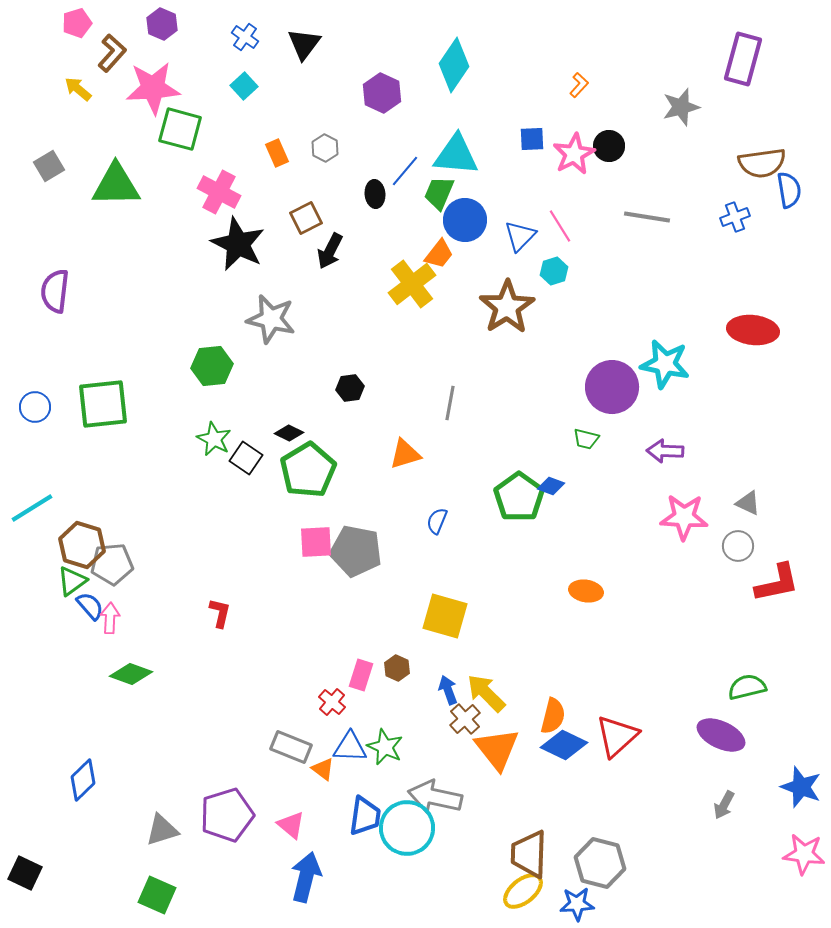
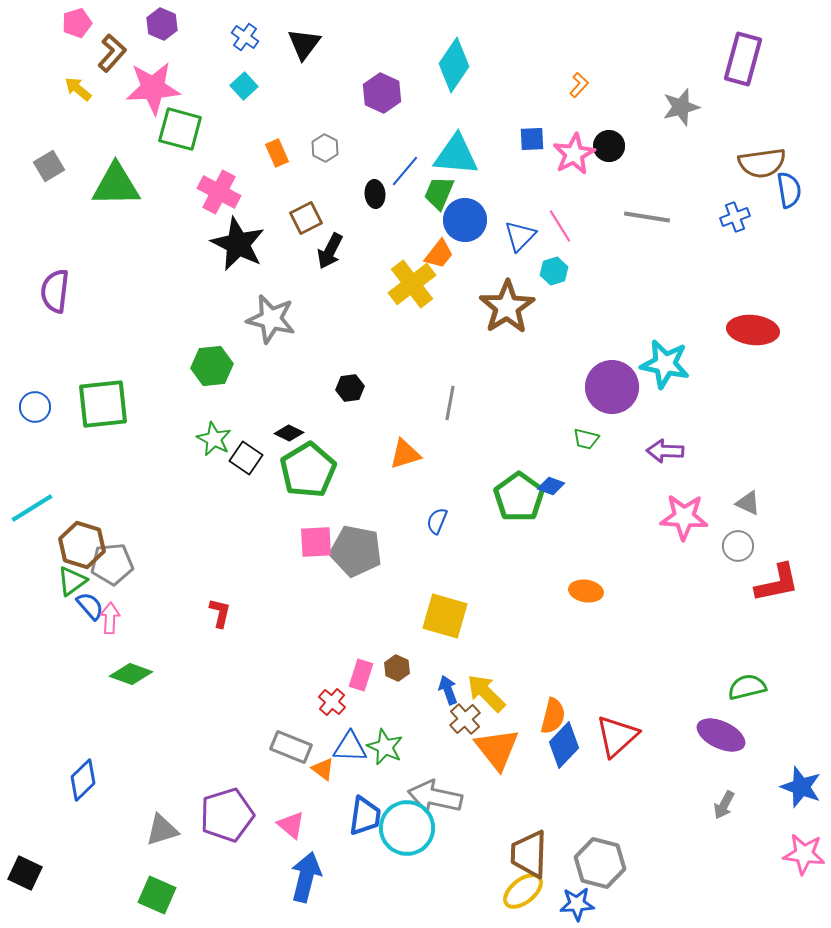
blue diamond at (564, 745): rotated 72 degrees counterclockwise
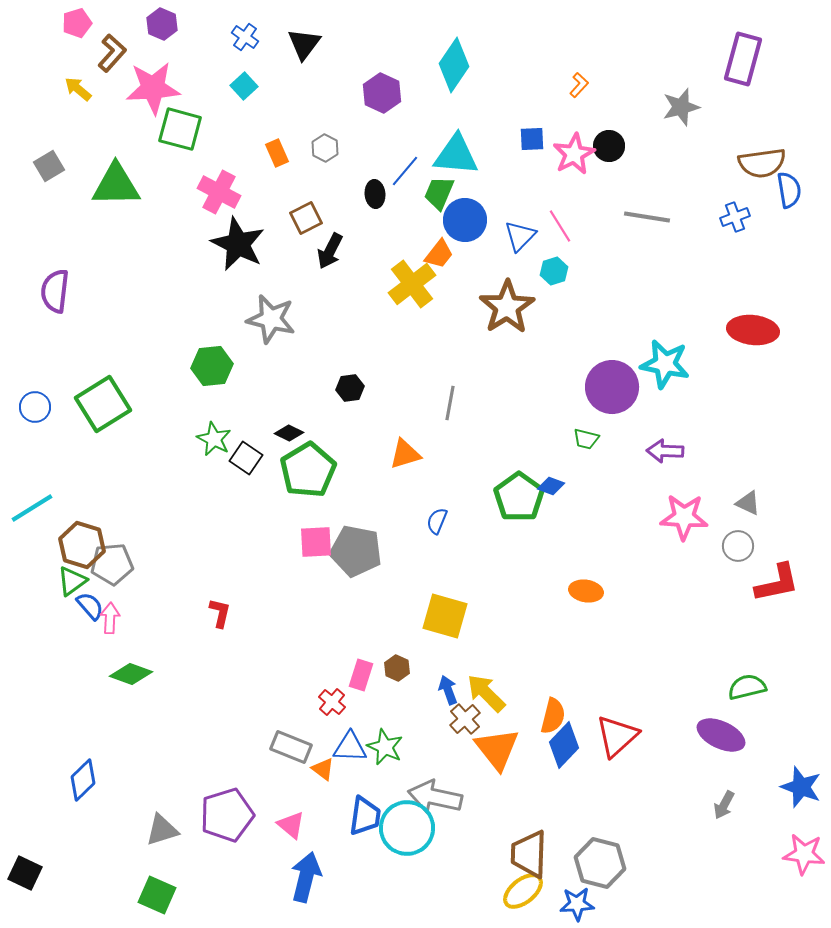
green square at (103, 404): rotated 26 degrees counterclockwise
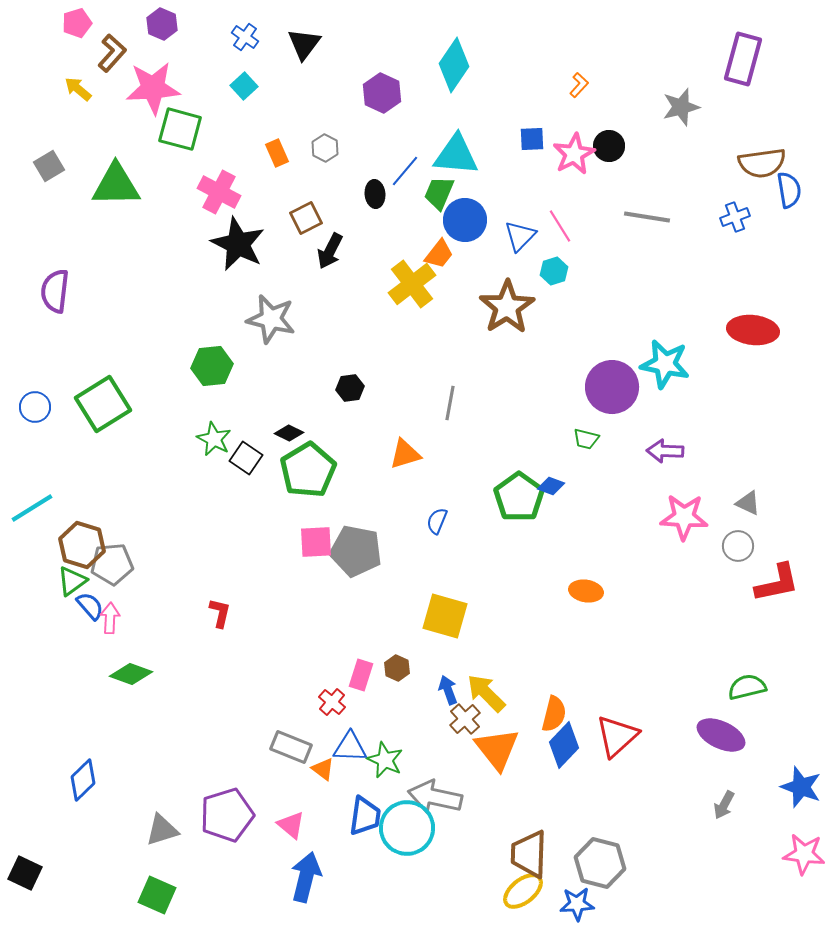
orange semicircle at (553, 716): moved 1 px right, 2 px up
green star at (385, 747): moved 13 px down
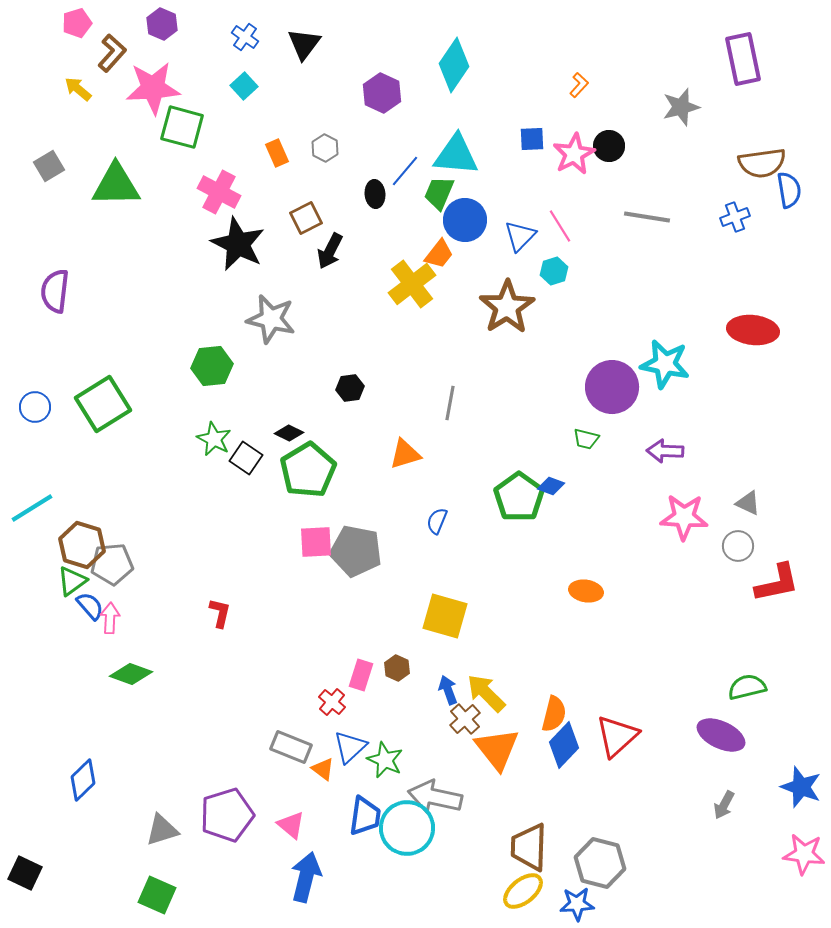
purple rectangle at (743, 59): rotated 27 degrees counterclockwise
green square at (180, 129): moved 2 px right, 2 px up
blue triangle at (350, 747): rotated 45 degrees counterclockwise
brown trapezoid at (529, 854): moved 7 px up
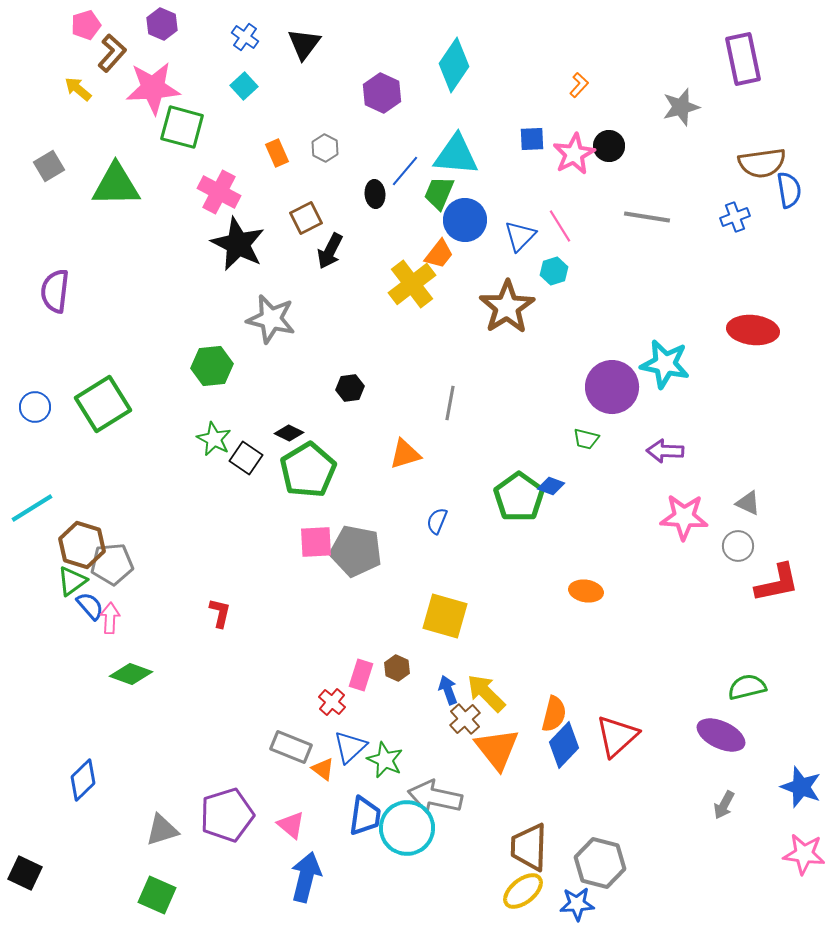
pink pentagon at (77, 23): moved 9 px right, 2 px down
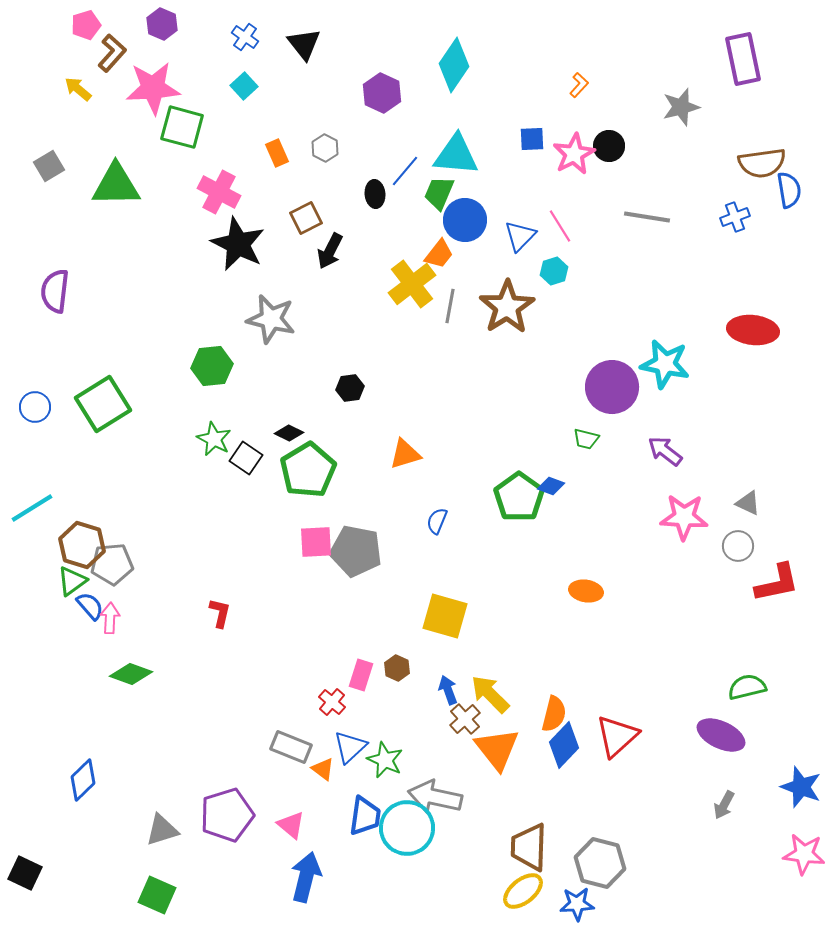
black triangle at (304, 44): rotated 15 degrees counterclockwise
gray line at (450, 403): moved 97 px up
purple arrow at (665, 451): rotated 36 degrees clockwise
yellow arrow at (486, 693): moved 4 px right, 1 px down
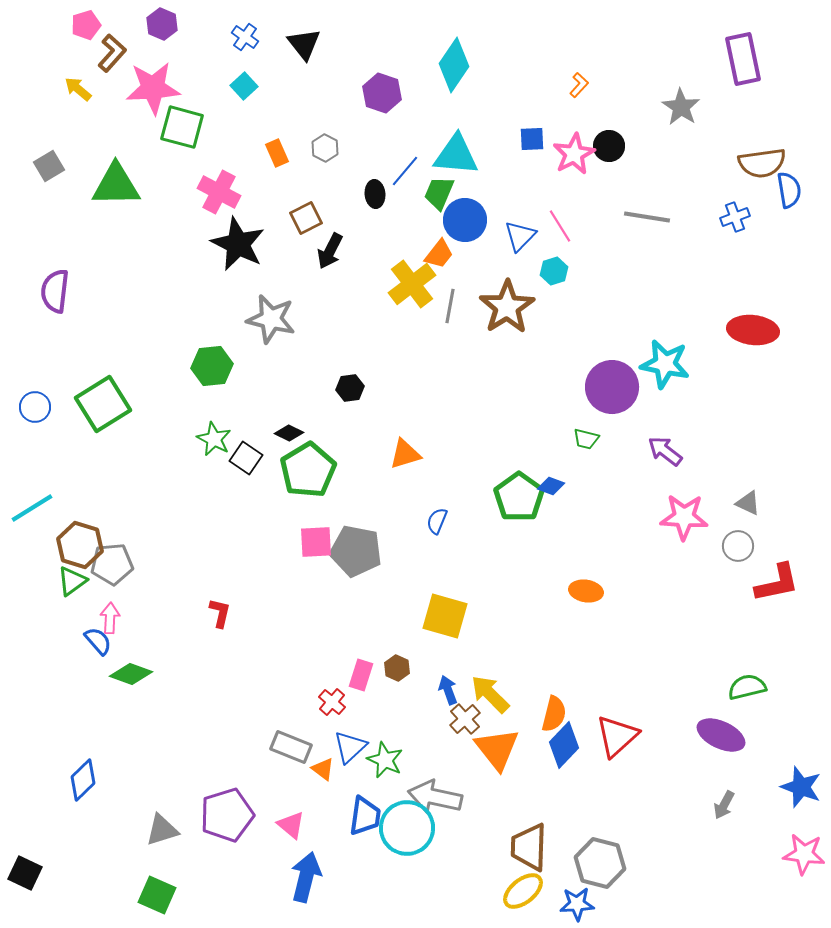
purple hexagon at (382, 93): rotated 6 degrees counterclockwise
gray star at (681, 107): rotated 24 degrees counterclockwise
brown hexagon at (82, 545): moved 2 px left
blue semicircle at (90, 606): moved 8 px right, 35 px down
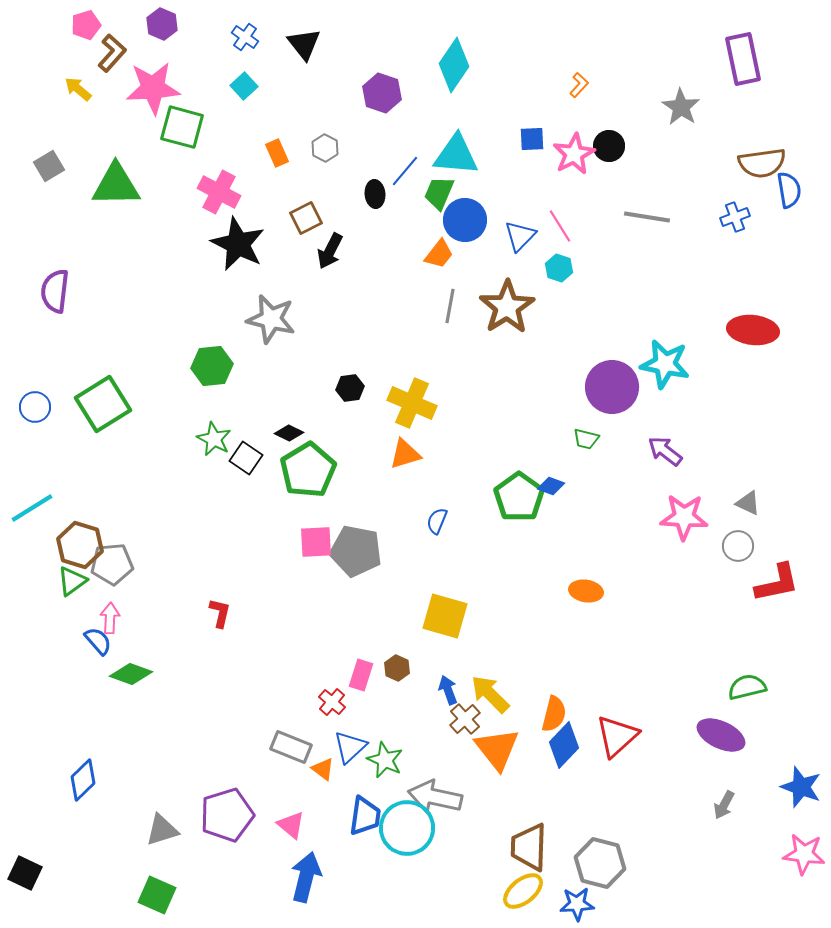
cyan hexagon at (554, 271): moved 5 px right, 3 px up; rotated 24 degrees counterclockwise
yellow cross at (412, 284): moved 119 px down; rotated 30 degrees counterclockwise
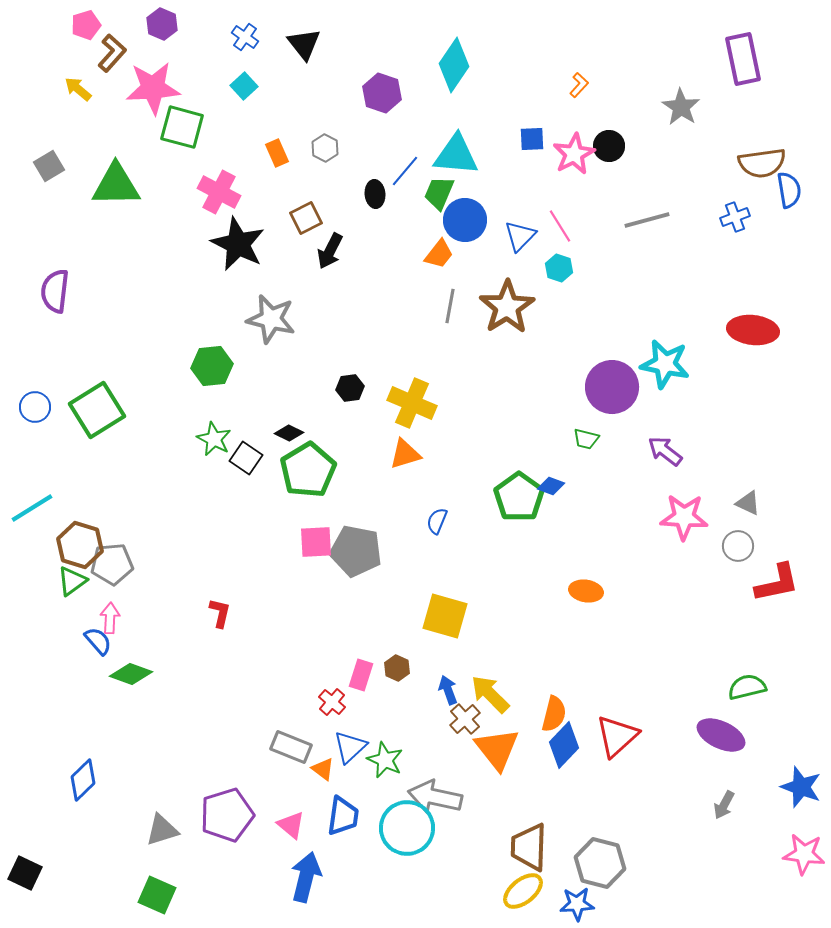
gray line at (647, 217): moved 3 px down; rotated 24 degrees counterclockwise
green square at (103, 404): moved 6 px left, 6 px down
blue trapezoid at (365, 816): moved 22 px left
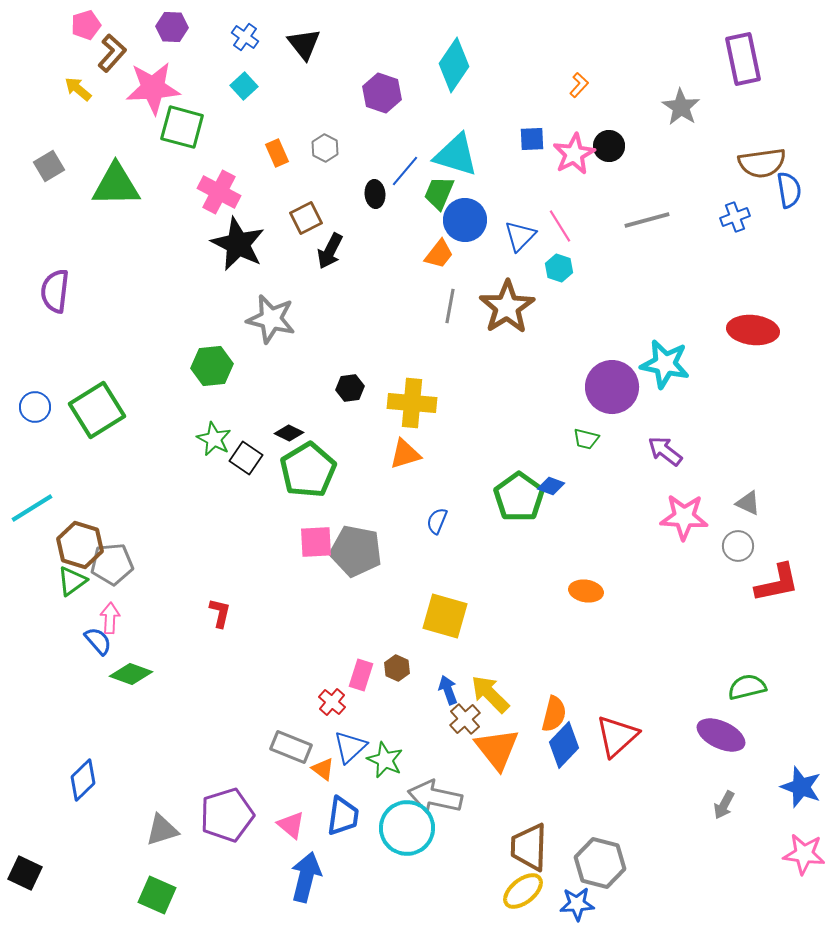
purple hexagon at (162, 24): moved 10 px right, 3 px down; rotated 20 degrees counterclockwise
cyan triangle at (456, 155): rotated 12 degrees clockwise
yellow cross at (412, 403): rotated 18 degrees counterclockwise
